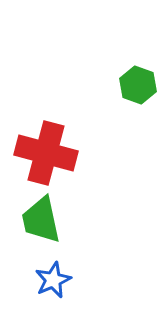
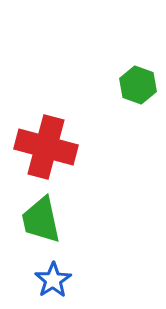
red cross: moved 6 px up
blue star: rotated 9 degrees counterclockwise
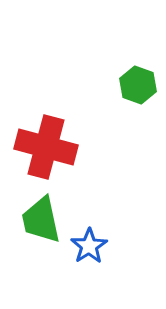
blue star: moved 36 px right, 34 px up
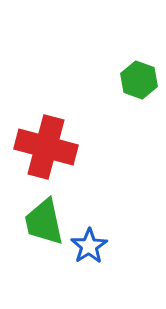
green hexagon: moved 1 px right, 5 px up
green trapezoid: moved 3 px right, 2 px down
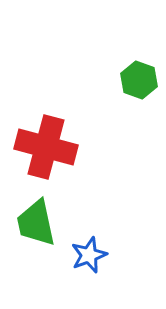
green trapezoid: moved 8 px left, 1 px down
blue star: moved 9 px down; rotated 12 degrees clockwise
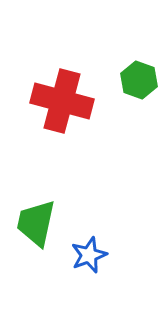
red cross: moved 16 px right, 46 px up
green trapezoid: rotated 24 degrees clockwise
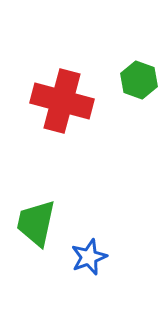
blue star: moved 2 px down
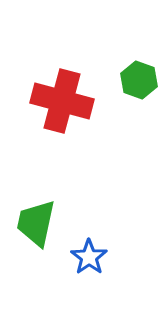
blue star: rotated 15 degrees counterclockwise
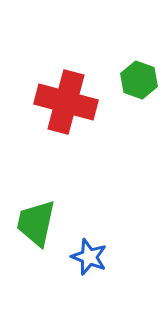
red cross: moved 4 px right, 1 px down
blue star: rotated 15 degrees counterclockwise
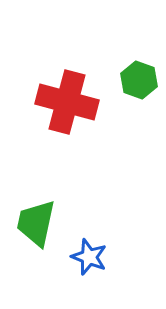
red cross: moved 1 px right
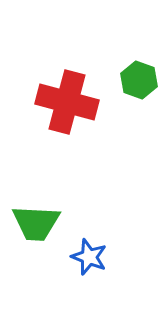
green trapezoid: rotated 99 degrees counterclockwise
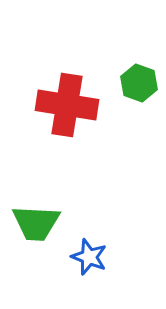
green hexagon: moved 3 px down
red cross: moved 3 px down; rotated 6 degrees counterclockwise
